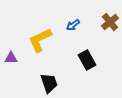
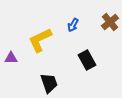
blue arrow: rotated 24 degrees counterclockwise
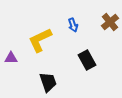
blue arrow: rotated 48 degrees counterclockwise
black trapezoid: moved 1 px left, 1 px up
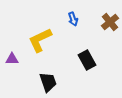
blue arrow: moved 6 px up
purple triangle: moved 1 px right, 1 px down
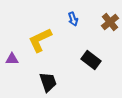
black rectangle: moved 4 px right; rotated 24 degrees counterclockwise
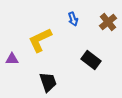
brown cross: moved 2 px left
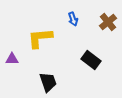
yellow L-shape: moved 2 px up; rotated 20 degrees clockwise
